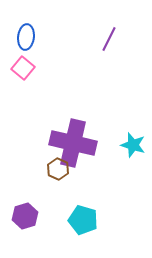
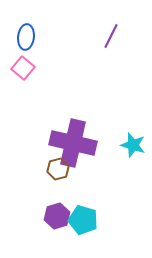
purple line: moved 2 px right, 3 px up
brown hexagon: rotated 20 degrees clockwise
purple hexagon: moved 32 px right
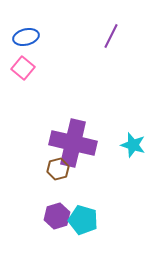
blue ellipse: rotated 70 degrees clockwise
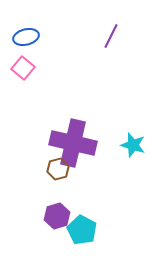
cyan pentagon: moved 1 px left, 10 px down; rotated 12 degrees clockwise
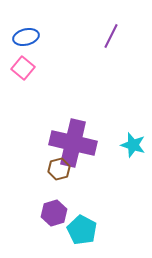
brown hexagon: moved 1 px right
purple hexagon: moved 3 px left, 3 px up
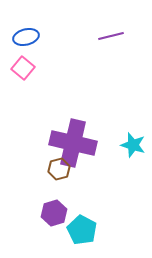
purple line: rotated 50 degrees clockwise
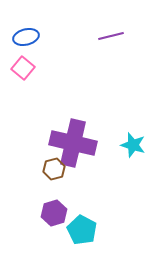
brown hexagon: moved 5 px left
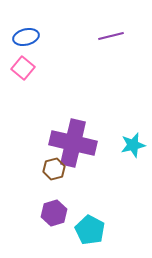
cyan star: rotated 30 degrees counterclockwise
cyan pentagon: moved 8 px right
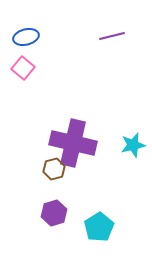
purple line: moved 1 px right
cyan pentagon: moved 9 px right, 3 px up; rotated 12 degrees clockwise
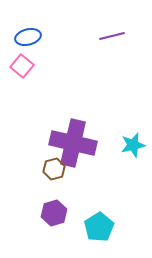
blue ellipse: moved 2 px right
pink square: moved 1 px left, 2 px up
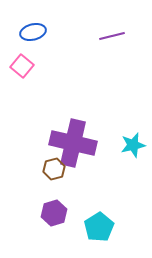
blue ellipse: moved 5 px right, 5 px up
